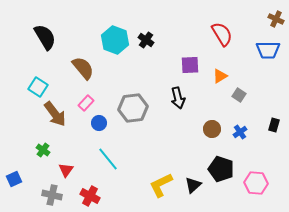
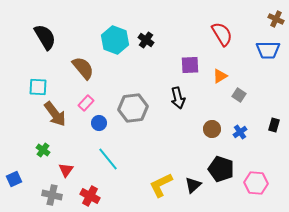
cyan square: rotated 30 degrees counterclockwise
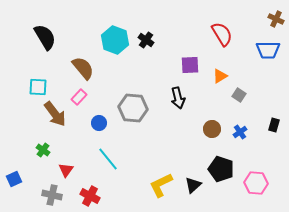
pink rectangle: moved 7 px left, 6 px up
gray hexagon: rotated 12 degrees clockwise
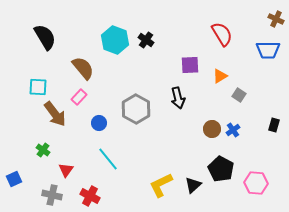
gray hexagon: moved 3 px right, 1 px down; rotated 24 degrees clockwise
blue cross: moved 7 px left, 2 px up
black pentagon: rotated 10 degrees clockwise
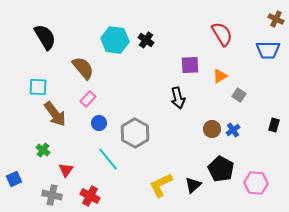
cyan hexagon: rotated 12 degrees counterclockwise
pink rectangle: moved 9 px right, 2 px down
gray hexagon: moved 1 px left, 24 px down
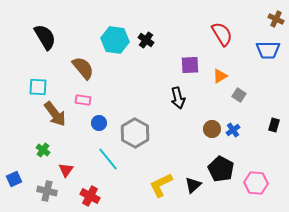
pink rectangle: moved 5 px left, 1 px down; rotated 56 degrees clockwise
gray cross: moved 5 px left, 4 px up
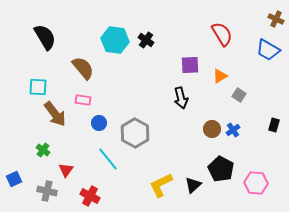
blue trapezoid: rotated 30 degrees clockwise
black arrow: moved 3 px right
